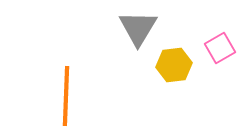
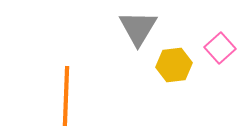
pink square: rotated 12 degrees counterclockwise
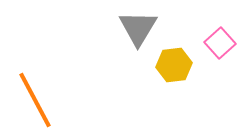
pink square: moved 5 px up
orange line: moved 31 px left, 4 px down; rotated 30 degrees counterclockwise
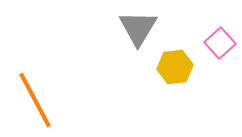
yellow hexagon: moved 1 px right, 2 px down
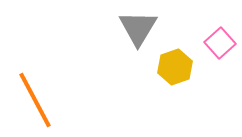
yellow hexagon: rotated 12 degrees counterclockwise
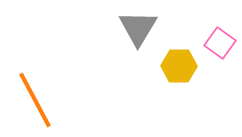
pink square: rotated 12 degrees counterclockwise
yellow hexagon: moved 4 px right, 1 px up; rotated 20 degrees clockwise
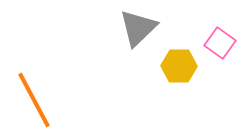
gray triangle: rotated 15 degrees clockwise
orange line: moved 1 px left
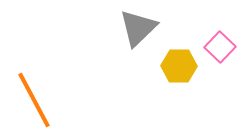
pink square: moved 4 px down; rotated 8 degrees clockwise
